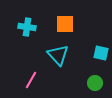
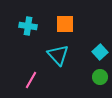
cyan cross: moved 1 px right, 1 px up
cyan square: moved 1 px left, 1 px up; rotated 35 degrees clockwise
green circle: moved 5 px right, 6 px up
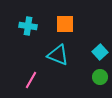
cyan triangle: rotated 25 degrees counterclockwise
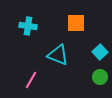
orange square: moved 11 px right, 1 px up
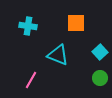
green circle: moved 1 px down
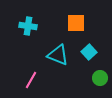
cyan square: moved 11 px left
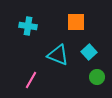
orange square: moved 1 px up
green circle: moved 3 px left, 1 px up
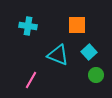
orange square: moved 1 px right, 3 px down
green circle: moved 1 px left, 2 px up
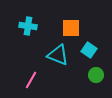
orange square: moved 6 px left, 3 px down
cyan square: moved 2 px up; rotated 14 degrees counterclockwise
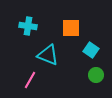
cyan square: moved 2 px right
cyan triangle: moved 10 px left
pink line: moved 1 px left
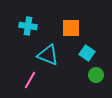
cyan square: moved 4 px left, 3 px down
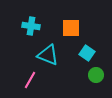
cyan cross: moved 3 px right
